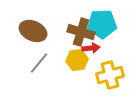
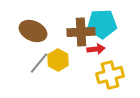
brown cross: rotated 20 degrees counterclockwise
red arrow: moved 5 px right, 1 px down
yellow hexagon: moved 19 px left; rotated 25 degrees counterclockwise
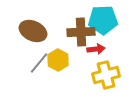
cyan pentagon: moved 1 px right, 4 px up
yellow cross: moved 4 px left
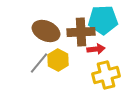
brown ellipse: moved 13 px right
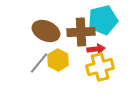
cyan pentagon: rotated 12 degrees counterclockwise
yellow cross: moved 6 px left, 8 px up
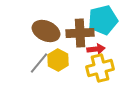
brown cross: moved 1 px left, 1 px down
yellow cross: moved 1 px down
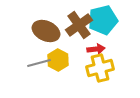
brown cross: moved 1 px left, 8 px up; rotated 32 degrees counterclockwise
gray line: rotated 35 degrees clockwise
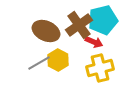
red arrow: moved 2 px left, 7 px up; rotated 30 degrees clockwise
gray line: rotated 15 degrees counterclockwise
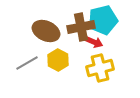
brown cross: moved 2 px right, 2 px down; rotated 24 degrees clockwise
gray line: moved 12 px left
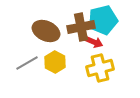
yellow hexagon: moved 3 px left, 2 px down
